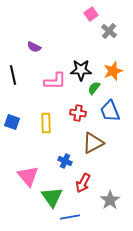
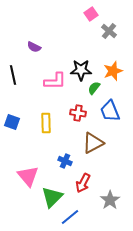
green triangle: rotated 20 degrees clockwise
blue line: rotated 30 degrees counterclockwise
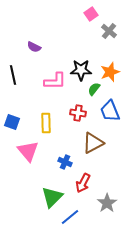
orange star: moved 3 px left, 1 px down
green semicircle: moved 1 px down
blue cross: moved 1 px down
pink triangle: moved 25 px up
gray star: moved 3 px left, 3 px down
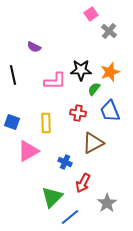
pink triangle: rotated 40 degrees clockwise
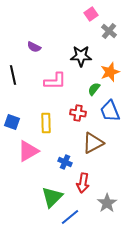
black star: moved 14 px up
red arrow: rotated 18 degrees counterclockwise
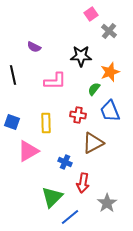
red cross: moved 2 px down
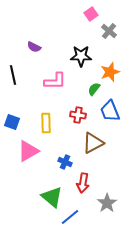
green triangle: rotated 35 degrees counterclockwise
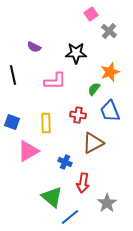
black star: moved 5 px left, 3 px up
